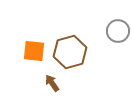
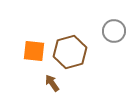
gray circle: moved 4 px left
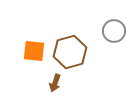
brown arrow: moved 3 px right; rotated 126 degrees counterclockwise
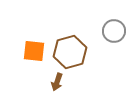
brown arrow: moved 2 px right, 1 px up
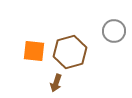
brown arrow: moved 1 px left, 1 px down
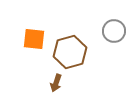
orange square: moved 12 px up
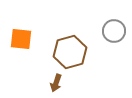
orange square: moved 13 px left
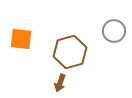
brown arrow: moved 4 px right
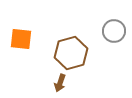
brown hexagon: moved 1 px right, 1 px down
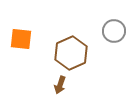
brown hexagon: rotated 8 degrees counterclockwise
brown arrow: moved 2 px down
